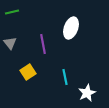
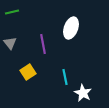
white star: moved 4 px left; rotated 18 degrees counterclockwise
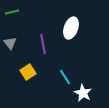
cyan line: rotated 21 degrees counterclockwise
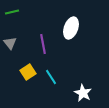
cyan line: moved 14 px left
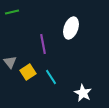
gray triangle: moved 19 px down
